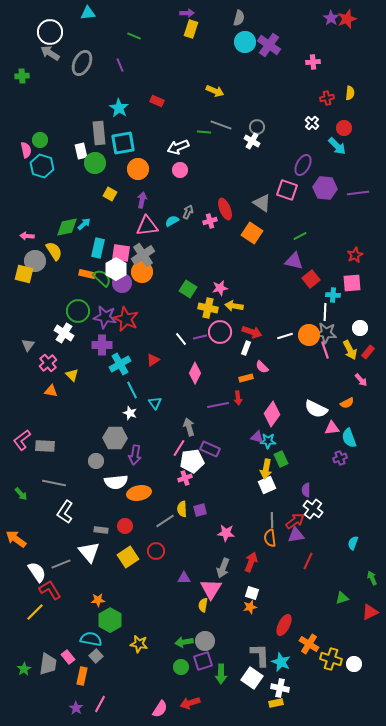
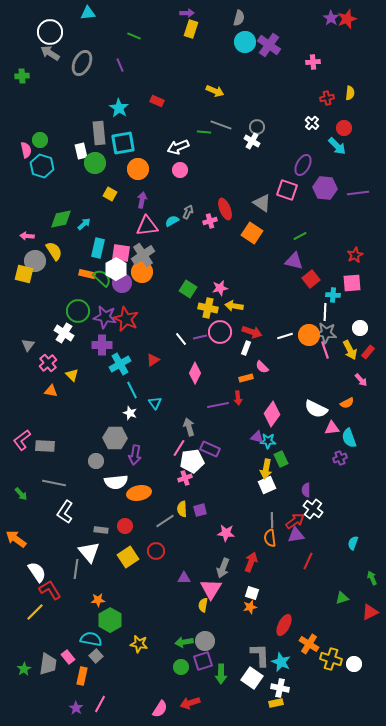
green diamond at (67, 227): moved 6 px left, 8 px up
gray line at (61, 564): moved 15 px right, 5 px down; rotated 60 degrees counterclockwise
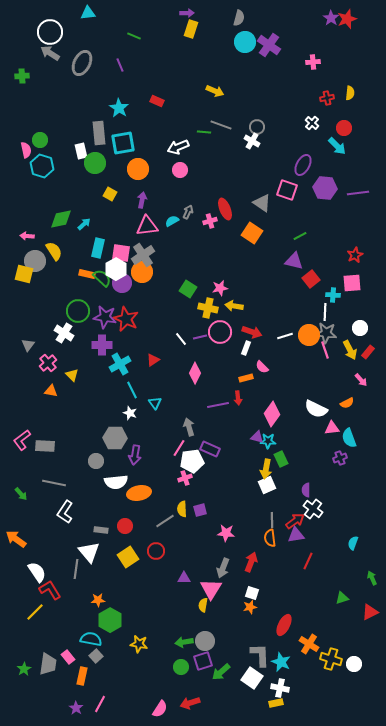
green arrow at (221, 674): moved 2 px up; rotated 48 degrees clockwise
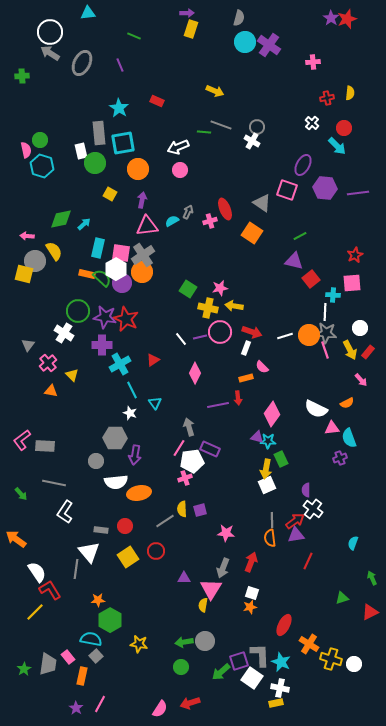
purple square at (203, 661): moved 36 px right
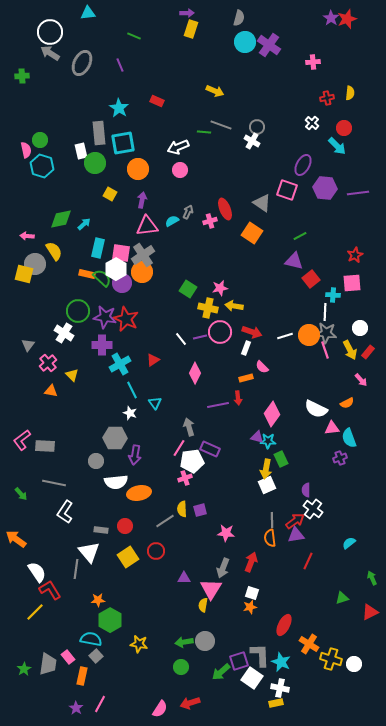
gray circle at (35, 261): moved 3 px down
cyan semicircle at (353, 543): moved 4 px left; rotated 32 degrees clockwise
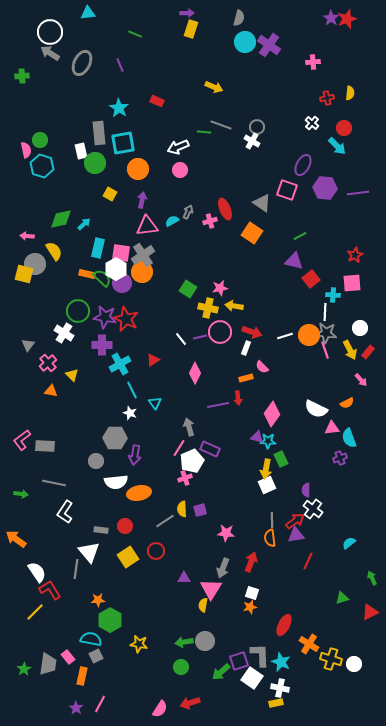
green line at (134, 36): moved 1 px right, 2 px up
yellow arrow at (215, 91): moved 1 px left, 4 px up
white pentagon at (192, 461): rotated 15 degrees counterclockwise
green arrow at (21, 494): rotated 40 degrees counterclockwise
gray square at (96, 656): rotated 16 degrees clockwise
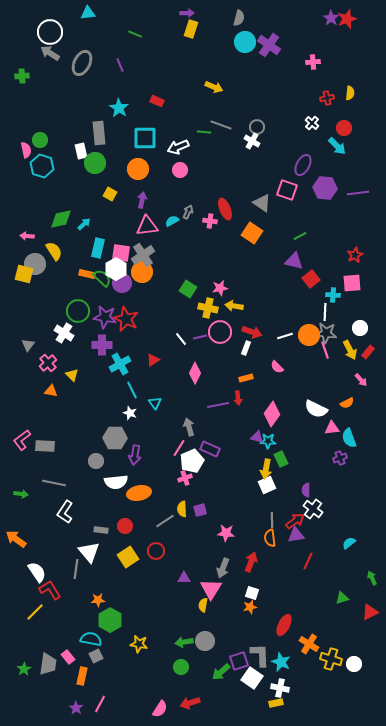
cyan square at (123, 143): moved 22 px right, 5 px up; rotated 10 degrees clockwise
pink cross at (210, 221): rotated 24 degrees clockwise
pink semicircle at (262, 367): moved 15 px right
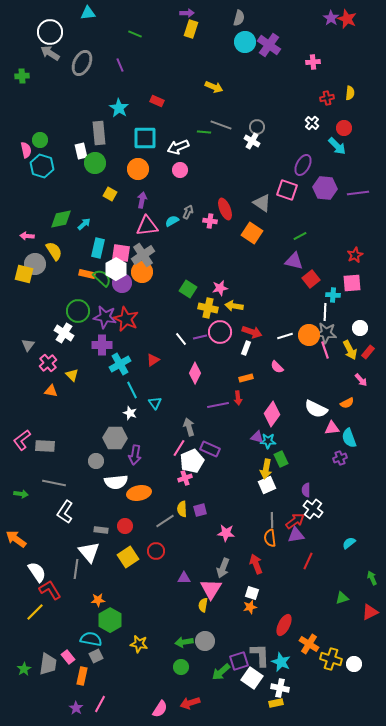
red star at (347, 19): rotated 30 degrees counterclockwise
red arrow at (251, 562): moved 5 px right, 2 px down; rotated 42 degrees counterclockwise
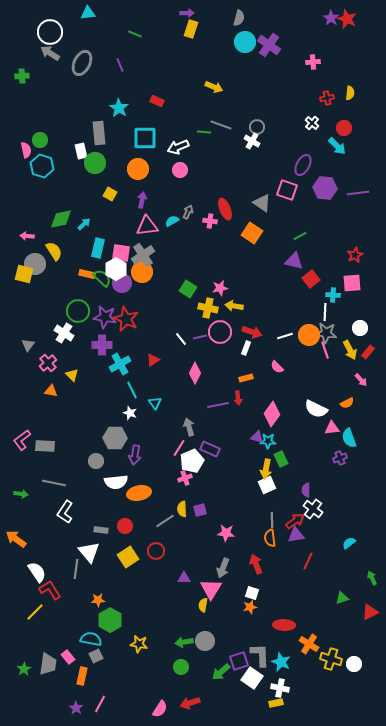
red ellipse at (284, 625): rotated 65 degrees clockwise
